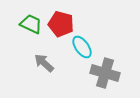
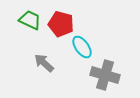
green trapezoid: moved 1 px left, 4 px up
gray cross: moved 2 px down
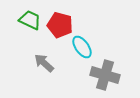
red pentagon: moved 1 px left, 1 px down
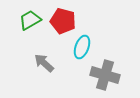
green trapezoid: rotated 55 degrees counterclockwise
red pentagon: moved 3 px right, 4 px up
cyan ellipse: rotated 55 degrees clockwise
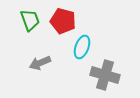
green trapezoid: rotated 100 degrees clockwise
gray arrow: moved 4 px left; rotated 65 degrees counterclockwise
